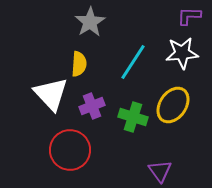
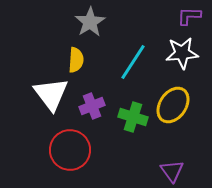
yellow semicircle: moved 3 px left, 4 px up
white triangle: rotated 6 degrees clockwise
purple triangle: moved 12 px right
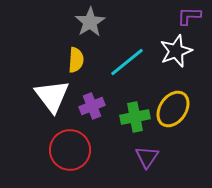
white star: moved 6 px left, 2 px up; rotated 16 degrees counterclockwise
cyan line: moved 6 px left; rotated 18 degrees clockwise
white triangle: moved 1 px right, 2 px down
yellow ellipse: moved 4 px down
green cross: moved 2 px right; rotated 28 degrees counterclockwise
purple triangle: moved 25 px left, 14 px up; rotated 10 degrees clockwise
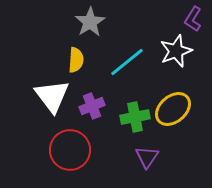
purple L-shape: moved 4 px right, 3 px down; rotated 60 degrees counterclockwise
yellow ellipse: rotated 15 degrees clockwise
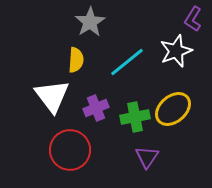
purple cross: moved 4 px right, 2 px down
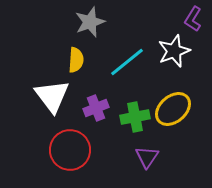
gray star: rotated 12 degrees clockwise
white star: moved 2 px left
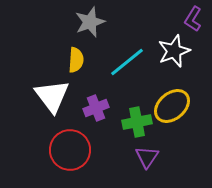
yellow ellipse: moved 1 px left, 3 px up
green cross: moved 2 px right, 5 px down
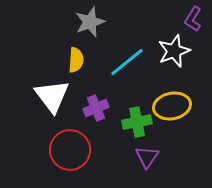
yellow ellipse: rotated 30 degrees clockwise
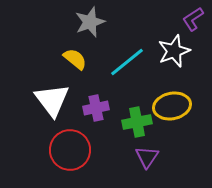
purple L-shape: rotated 25 degrees clockwise
yellow semicircle: moved 1 px left, 1 px up; rotated 55 degrees counterclockwise
white triangle: moved 4 px down
purple cross: rotated 10 degrees clockwise
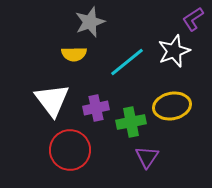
yellow semicircle: moved 1 px left, 5 px up; rotated 140 degrees clockwise
green cross: moved 6 px left
